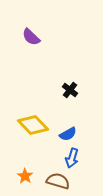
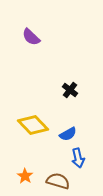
blue arrow: moved 6 px right; rotated 30 degrees counterclockwise
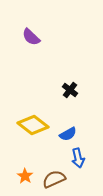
yellow diamond: rotated 8 degrees counterclockwise
brown semicircle: moved 4 px left, 2 px up; rotated 40 degrees counterclockwise
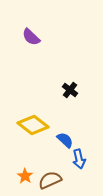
blue semicircle: moved 3 px left, 6 px down; rotated 108 degrees counterclockwise
blue arrow: moved 1 px right, 1 px down
brown semicircle: moved 4 px left, 1 px down
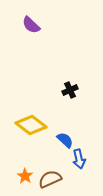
purple semicircle: moved 12 px up
black cross: rotated 28 degrees clockwise
yellow diamond: moved 2 px left
brown semicircle: moved 1 px up
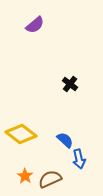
purple semicircle: moved 4 px right; rotated 84 degrees counterclockwise
black cross: moved 6 px up; rotated 28 degrees counterclockwise
yellow diamond: moved 10 px left, 9 px down
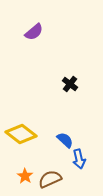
purple semicircle: moved 1 px left, 7 px down
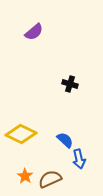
black cross: rotated 21 degrees counterclockwise
yellow diamond: rotated 12 degrees counterclockwise
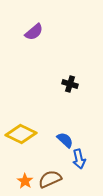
orange star: moved 5 px down
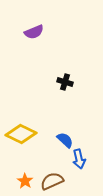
purple semicircle: rotated 18 degrees clockwise
black cross: moved 5 px left, 2 px up
brown semicircle: moved 2 px right, 2 px down
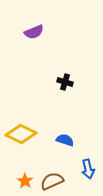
blue semicircle: rotated 24 degrees counterclockwise
blue arrow: moved 9 px right, 10 px down
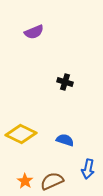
blue arrow: rotated 24 degrees clockwise
